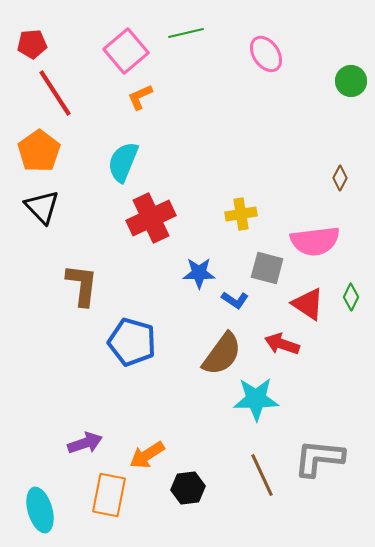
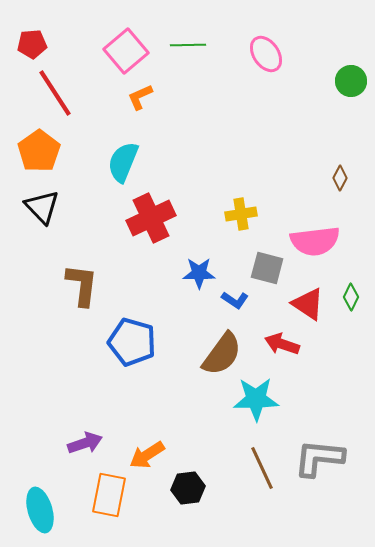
green line: moved 2 px right, 12 px down; rotated 12 degrees clockwise
brown line: moved 7 px up
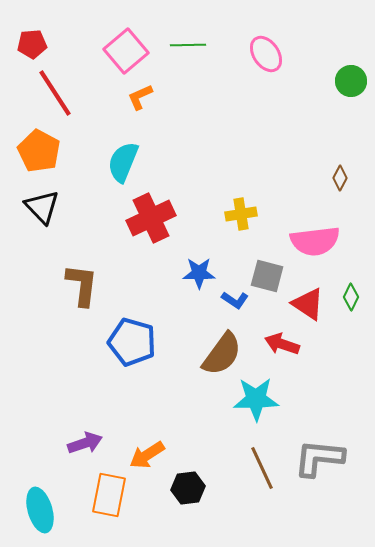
orange pentagon: rotated 9 degrees counterclockwise
gray square: moved 8 px down
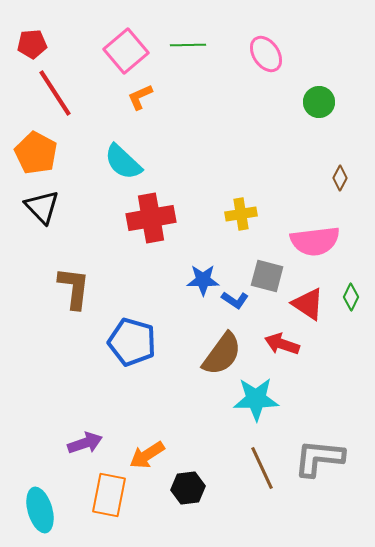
green circle: moved 32 px left, 21 px down
orange pentagon: moved 3 px left, 2 px down
cyan semicircle: rotated 69 degrees counterclockwise
red cross: rotated 15 degrees clockwise
blue star: moved 4 px right, 7 px down
brown L-shape: moved 8 px left, 3 px down
